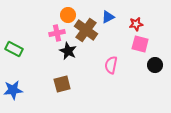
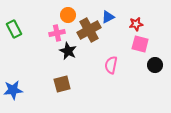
brown cross: moved 3 px right; rotated 25 degrees clockwise
green rectangle: moved 20 px up; rotated 36 degrees clockwise
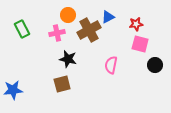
green rectangle: moved 8 px right
black star: moved 8 px down; rotated 12 degrees counterclockwise
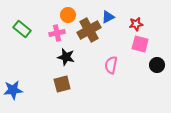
green rectangle: rotated 24 degrees counterclockwise
black star: moved 2 px left, 2 px up
black circle: moved 2 px right
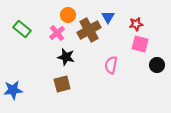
blue triangle: rotated 32 degrees counterclockwise
pink cross: rotated 28 degrees counterclockwise
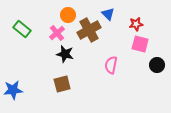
blue triangle: moved 3 px up; rotated 16 degrees counterclockwise
black star: moved 1 px left, 3 px up
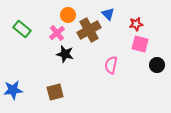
brown square: moved 7 px left, 8 px down
